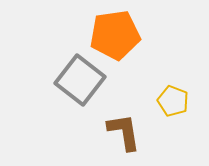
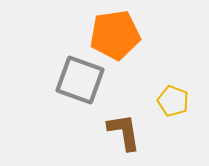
gray square: rotated 18 degrees counterclockwise
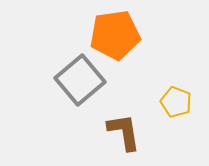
gray square: rotated 30 degrees clockwise
yellow pentagon: moved 3 px right, 1 px down
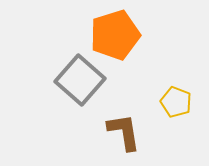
orange pentagon: rotated 9 degrees counterclockwise
gray square: rotated 9 degrees counterclockwise
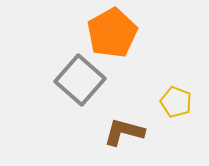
orange pentagon: moved 3 px left, 2 px up; rotated 12 degrees counterclockwise
brown L-shape: rotated 66 degrees counterclockwise
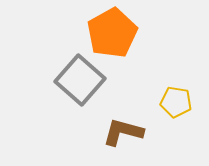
yellow pentagon: rotated 12 degrees counterclockwise
brown L-shape: moved 1 px left
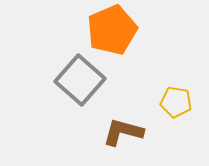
orange pentagon: moved 3 px up; rotated 6 degrees clockwise
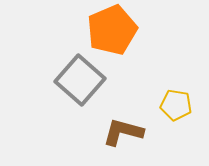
yellow pentagon: moved 3 px down
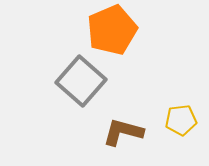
gray square: moved 1 px right, 1 px down
yellow pentagon: moved 5 px right, 15 px down; rotated 16 degrees counterclockwise
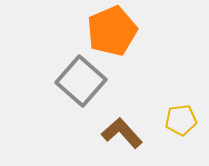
orange pentagon: moved 1 px down
brown L-shape: moved 1 px left, 1 px down; rotated 33 degrees clockwise
